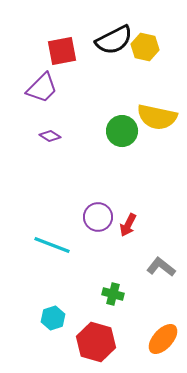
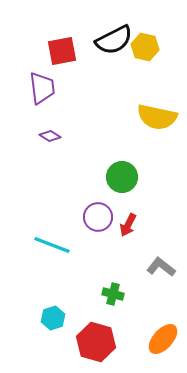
purple trapezoid: rotated 52 degrees counterclockwise
green circle: moved 46 px down
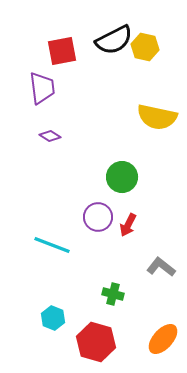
cyan hexagon: rotated 20 degrees counterclockwise
